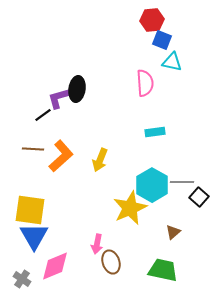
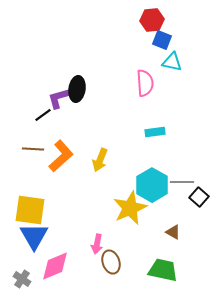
brown triangle: rotated 49 degrees counterclockwise
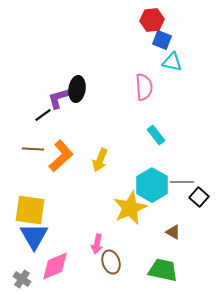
pink semicircle: moved 1 px left, 4 px down
cyan rectangle: moved 1 px right, 3 px down; rotated 60 degrees clockwise
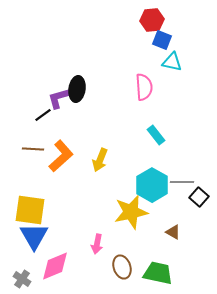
yellow star: moved 1 px right, 4 px down; rotated 12 degrees clockwise
brown ellipse: moved 11 px right, 5 px down
green trapezoid: moved 5 px left, 3 px down
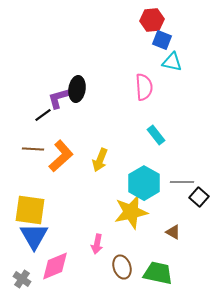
cyan hexagon: moved 8 px left, 2 px up
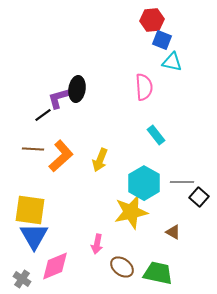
brown ellipse: rotated 35 degrees counterclockwise
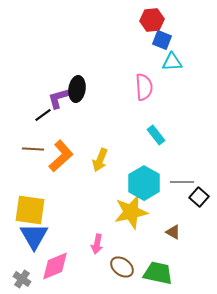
cyan triangle: rotated 15 degrees counterclockwise
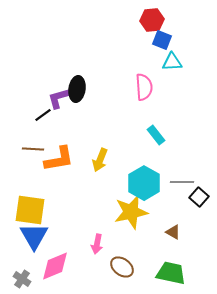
orange L-shape: moved 2 px left, 3 px down; rotated 32 degrees clockwise
green trapezoid: moved 13 px right
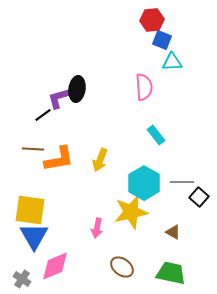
pink arrow: moved 16 px up
